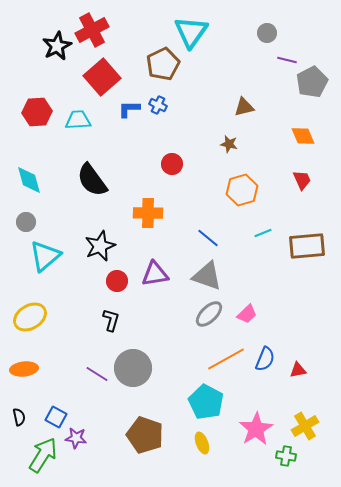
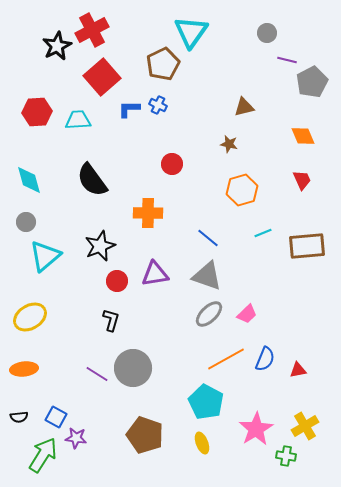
black semicircle at (19, 417): rotated 96 degrees clockwise
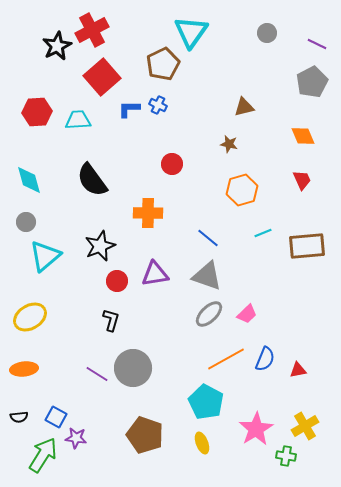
purple line at (287, 60): moved 30 px right, 16 px up; rotated 12 degrees clockwise
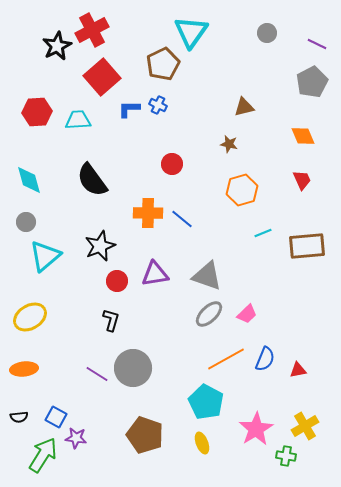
blue line at (208, 238): moved 26 px left, 19 px up
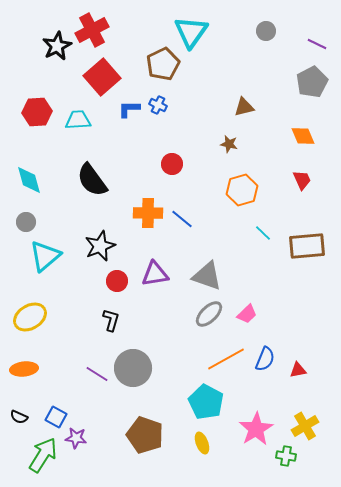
gray circle at (267, 33): moved 1 px left, 2 px up
cyan line at (263, 233): rotated 66 degrees clockwise
black semicircle at (19, 417): rotated 30 degrees clockwise
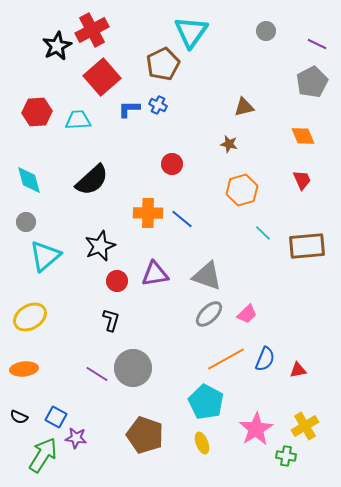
black semicircle at (92, 180): rotated 96 degrees counterclockwise
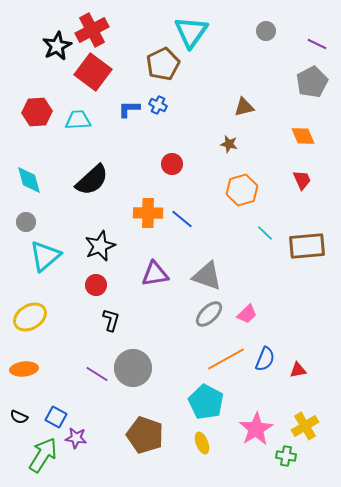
red square at (102, 77): moved 9 px left, 5 px up; rotated 12 degrees counterclockwise
cyan line at (263, 233): moved 2 px right
red circle at (117, 281): moved 21 px left, 4 px down
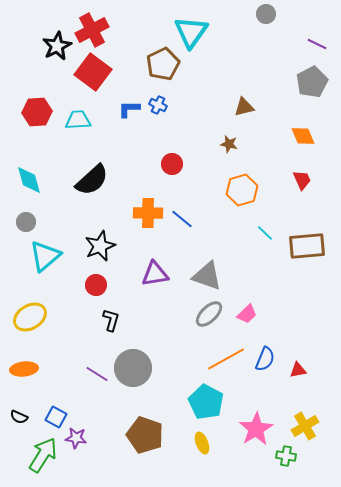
gray circle at (266, 31): moved 17 px up
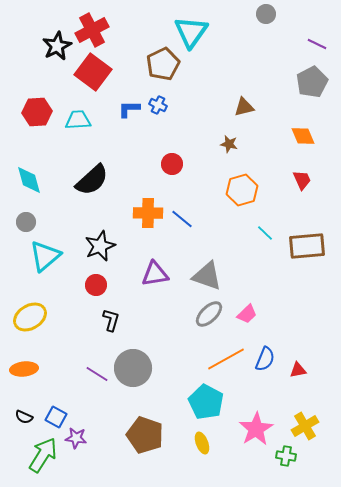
black semicircle at (19, 417): moved 5 px right
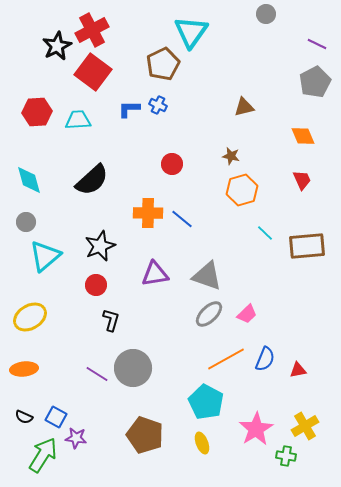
gray pentagon at (312, 82): moved 3 px right
brown star at (229, 144): moved 2 px right, 12 px down
